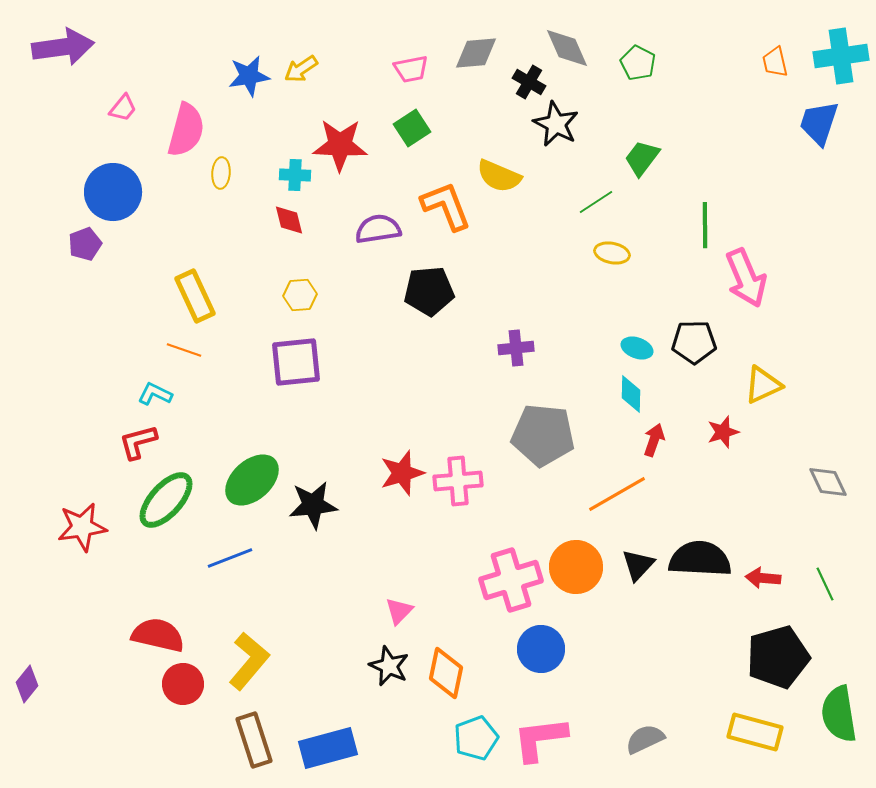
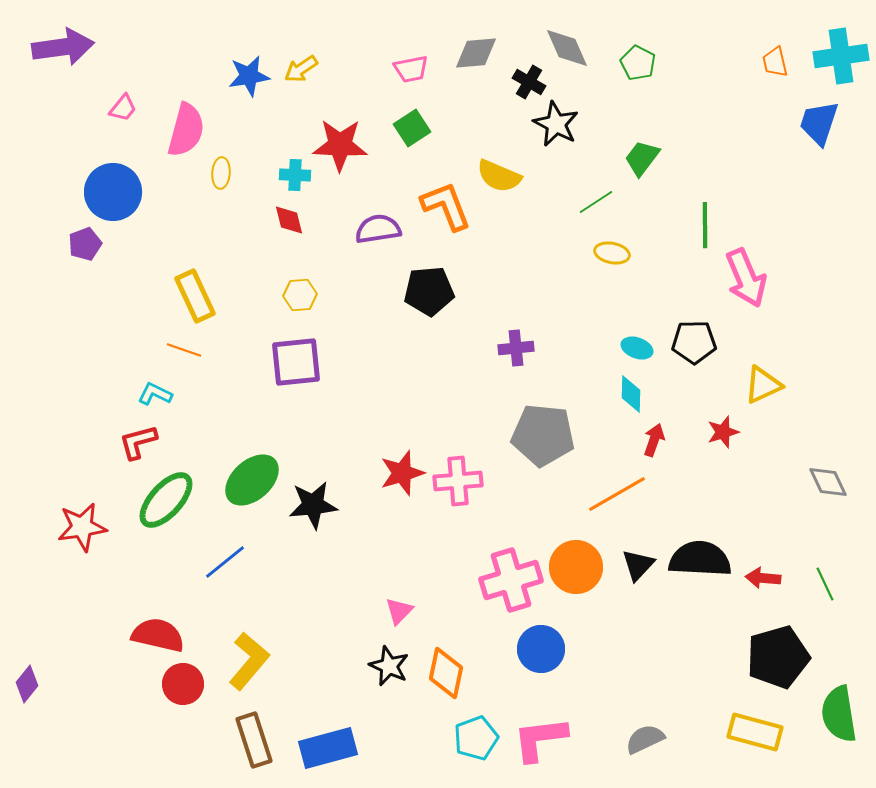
blue line at (230, 558): moved 5 px left, 4 px down; rotated 18 degrees counterclockwise
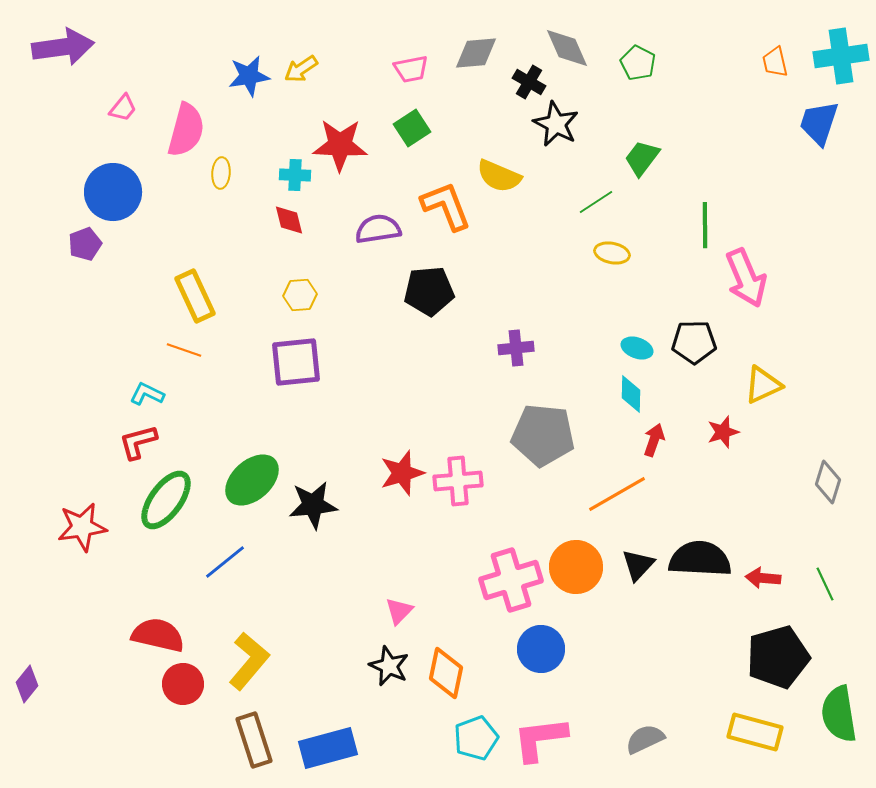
cyan L-shape at (155, 394): moved 8 px left
gray diamond at (828, 482): rotated 42 degrees clockwise
green ellipse at (166, 500): rotated 6 degrees counterclockwise
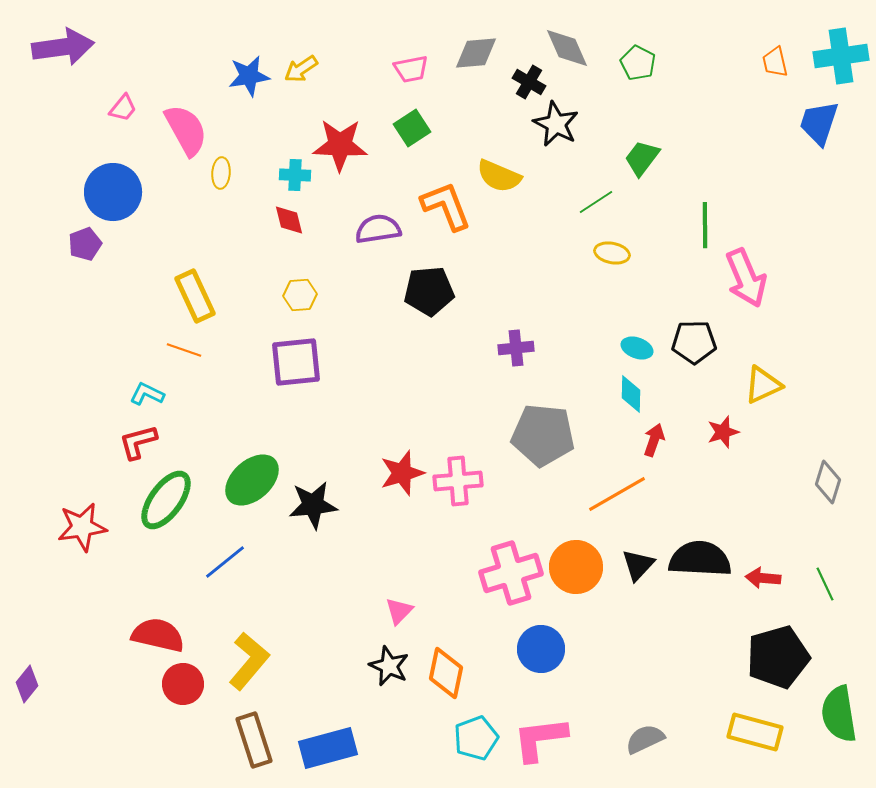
pink semicircle at (186, 130): rotated 44 degrees counterclockwise
pink cross at (511, 580): moved 7 px up
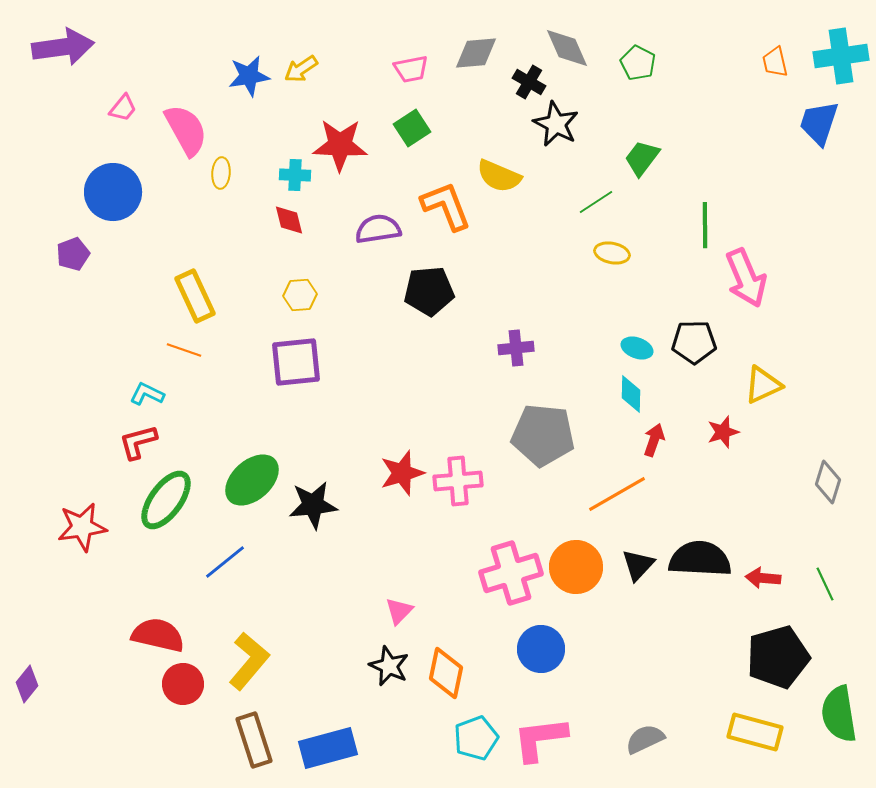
purple pentagon at (85, 244): moved 12 px left, 10 px down
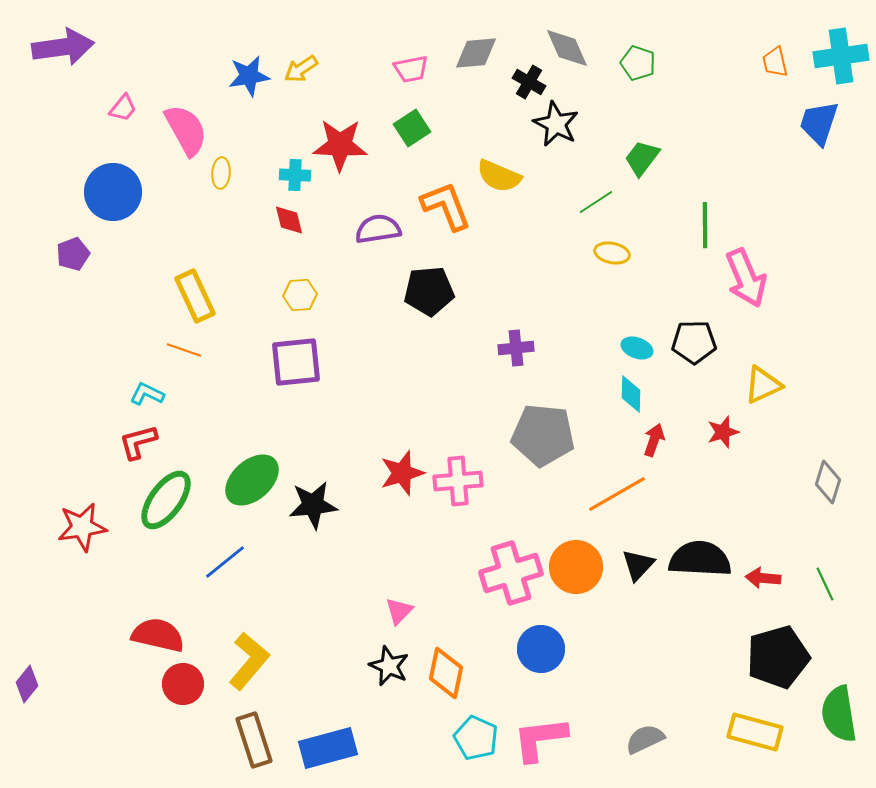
green pentagon at (638, 63): rotated 8 degrees counterclockwise
cyan pentagon at (476, 738): rotated 27 degrees counterclockwise
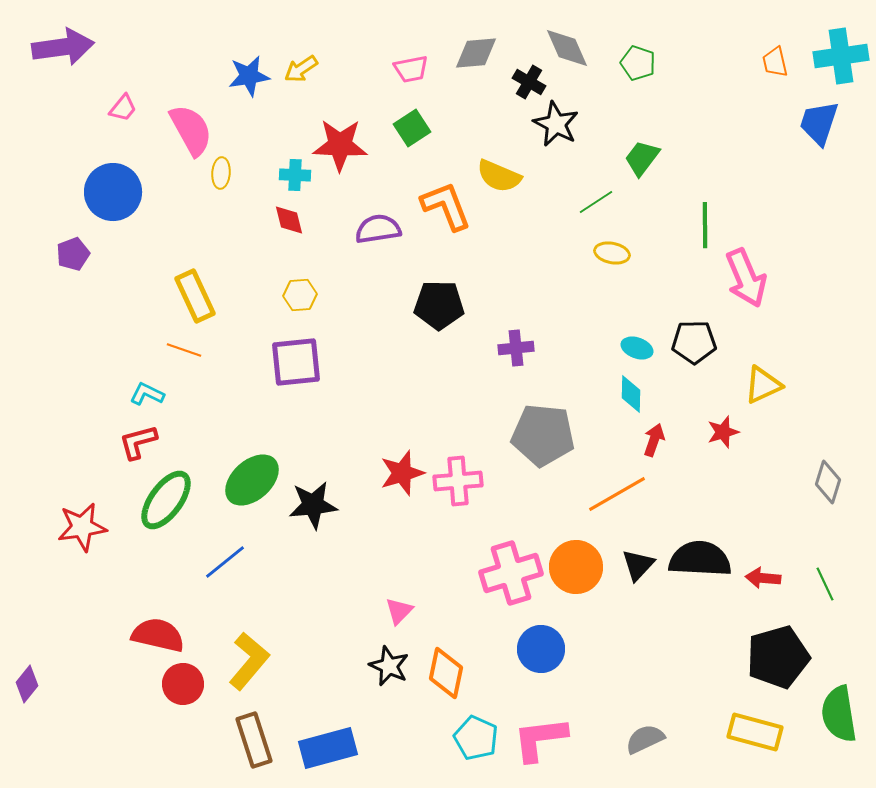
pink semicircle at (186, 130): moved 5 px right
black pentagon at (429, 291): moved 10 px right, 14 px down; rotated 6 degrees clockwise
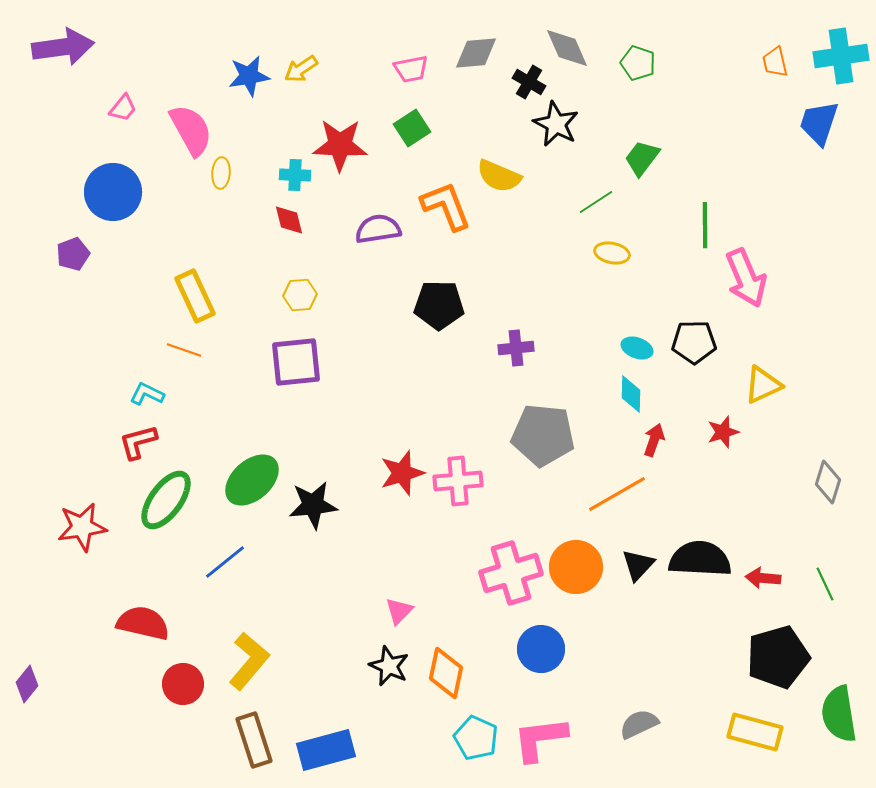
red semicircle at (158, 635): moved 15 px left, 12 px up
gray semicircle at (645, 739): moved 6 px left, 15 px up
blue rectangle at (328, 748): moved 2 px left, 2 px down
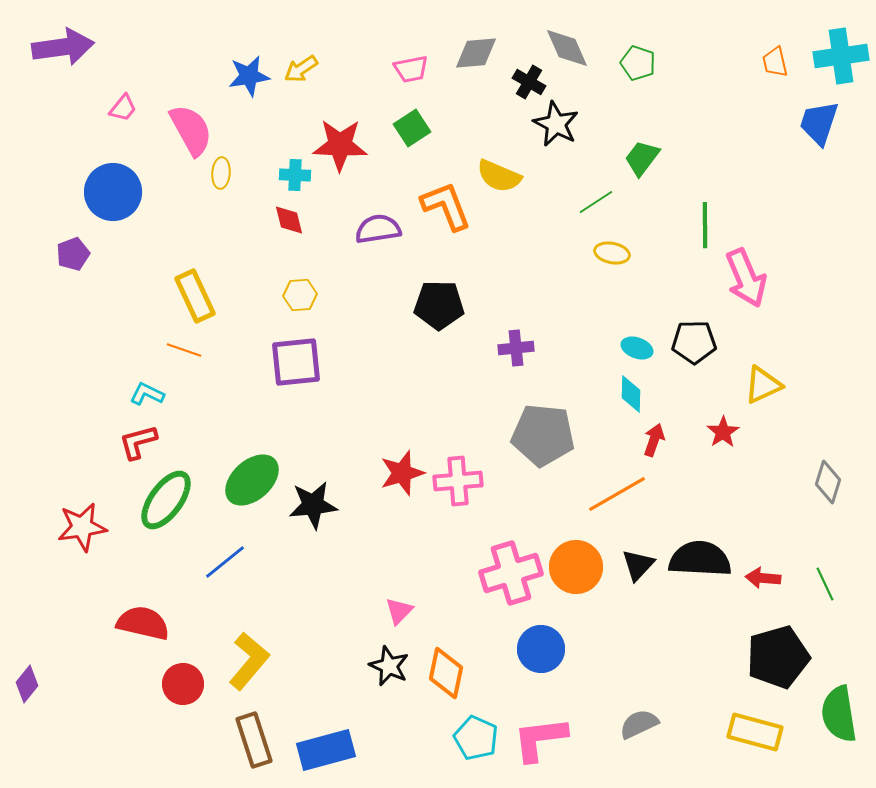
red star at (723, 432): rotated 16 degrees counterclockwise
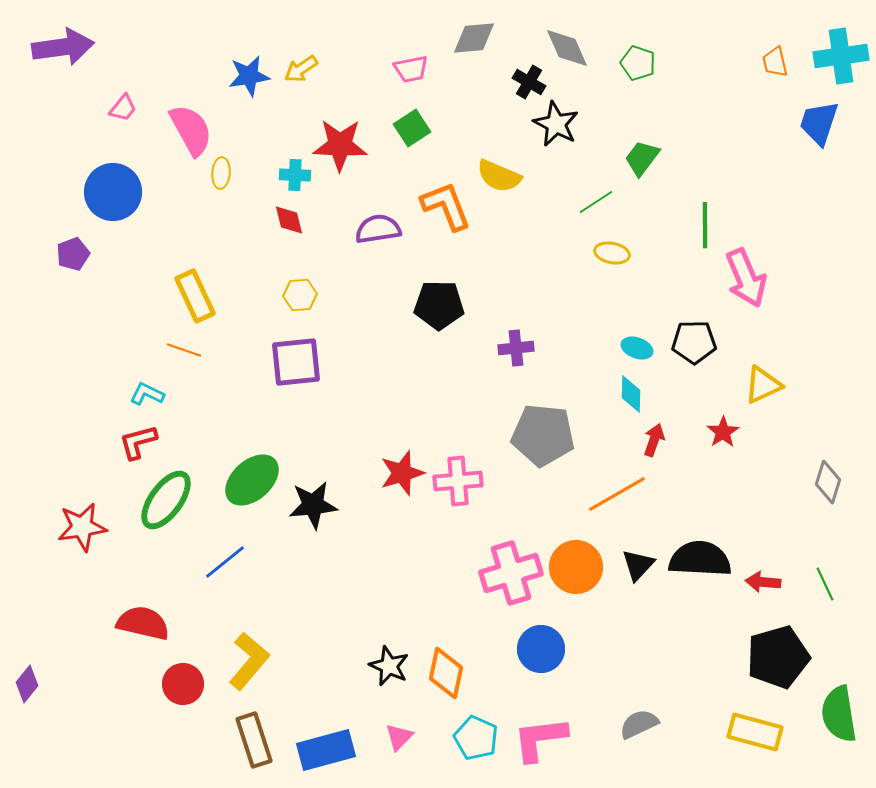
gray diamond at (476, 53): moved 2 px left, 15 px up
red arrow at (763, 578): moved 4 px down
pink triangle at (399, 611): moved 126 px down
